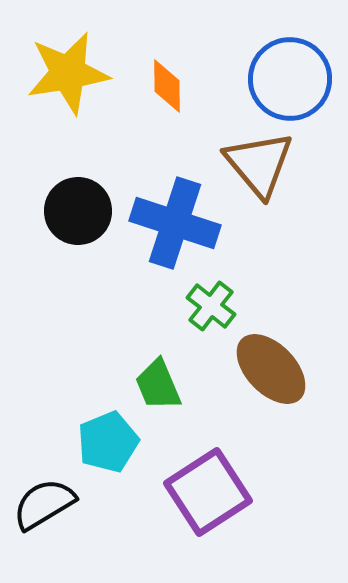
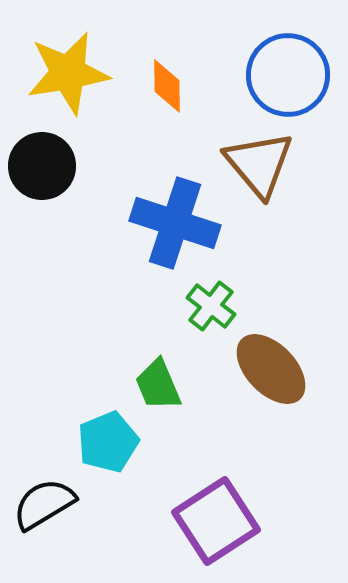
blue circle: moved 2 px left, 4 px up
black circle: moved 36 px left, 45 px up
purple square: moved 8 px right, 29 px down
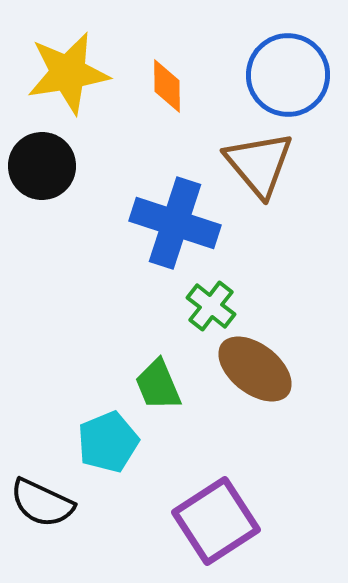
brown ellipse: moved 16 px left; rotated 8 degrees counterclockwise
black semicircle: moved 2 px left, 1 px up; rotated 124 degrees counterclockwise
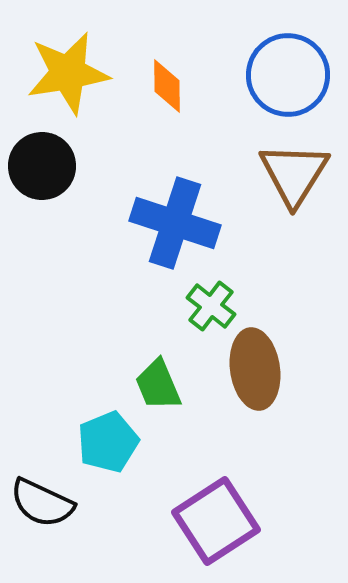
brown triangle: moved 35 px right, 10 px down; rotated 12 degrees clockwise
brown ellipse: rotated 44 degrees clockwise
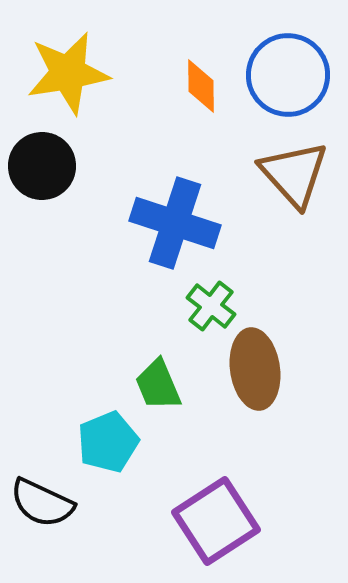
orange diamond: moved 34 px right
brown triangle: rotated 14 degrees counterclockwise
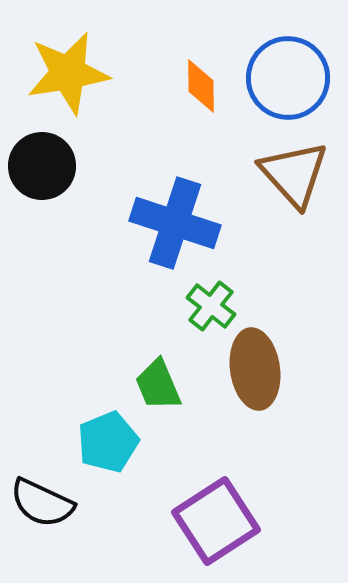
blue circle: moved 3 px down
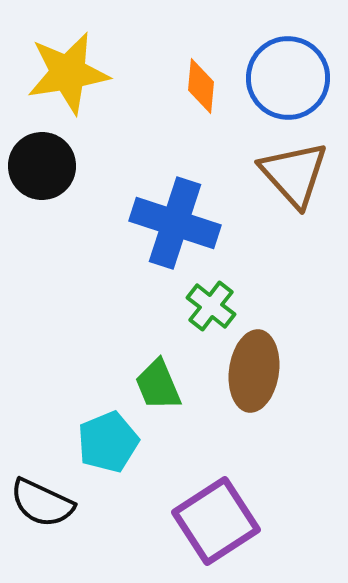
orange diamond: rotated 6 degrees clockwise
brown ellipse: moved 1 px left, 2 px down; rotated 16 degrees clockwise
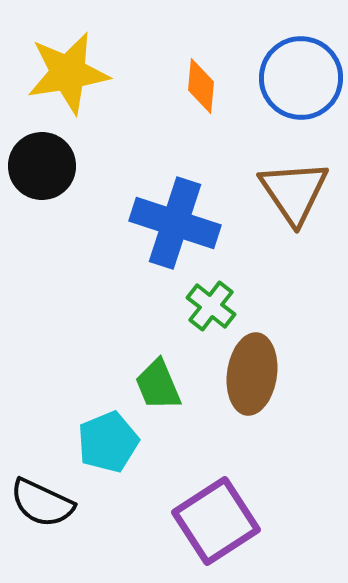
blue circle: moved 13 px right
brown triangle: moved 18 px down; rotated 8 degrees clockwise
brown ellipse: moved 2 px left, 3 px down
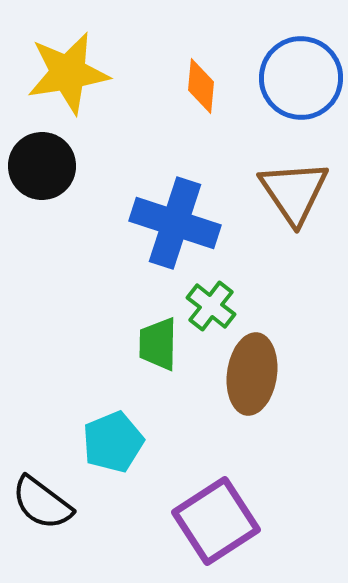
green trapezoid: moved 41 px up; rotated 24 degrees clockwise
cyan pentagon: moved 5 px right
black semicircle: rotated 12 degrees clockwise
